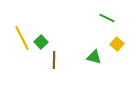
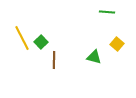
green line: moved 6 px up; rotated 21 degrees counterclockwise
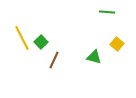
brown line: rotated 24 degrees clockwise
